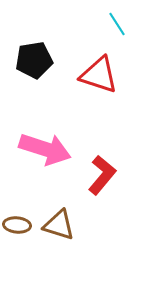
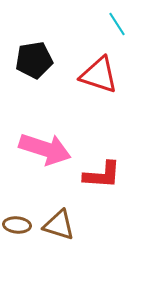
red L-shape: rotated 54 degrees clockwise
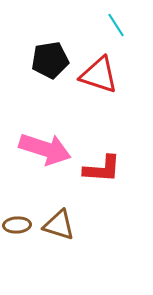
cyan line: moved 1 px left, 1 px down
black pentagon: moved 16 px right
red L-shape: moved 6 px up
brown ellipse: rotated 8 degrees counterclockwise
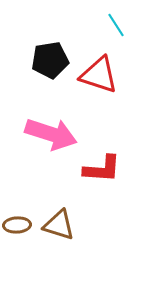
pink arrow: moved 6 px right, 15 px up
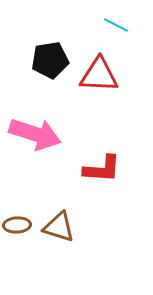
cyan line: rotated 30 degrees counterclockwise
red triangle: rotated 15 degrees counterclockwise
pink arrow: moved 16 px left
brown triangle: moved 2 px down
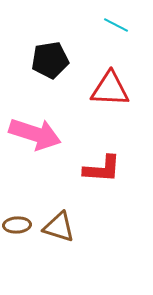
red triangle: moved 11 px right, 14 px down
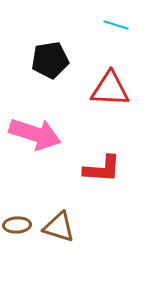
cyan line: rotated 10 degrees counterclockwise
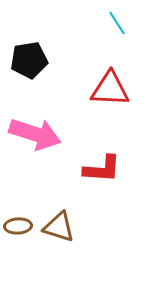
cyan line: moved 1 px right, 2 px up; rotated 40 degrees clockwise
black pentagon: moved 21 px left
brown ellipse: moved 1 px right, 1 px down
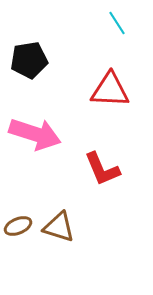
red triangle: moved 1 px down
red L-shape: rotated 63 degrees clockwise
brown ellipse: rotated 20 degrees counterclockwise
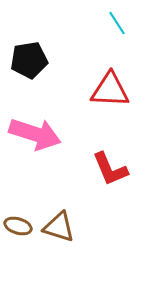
red L-shape: moved 8 px right
brown ellipse: rotated 40 degrees clockwise
